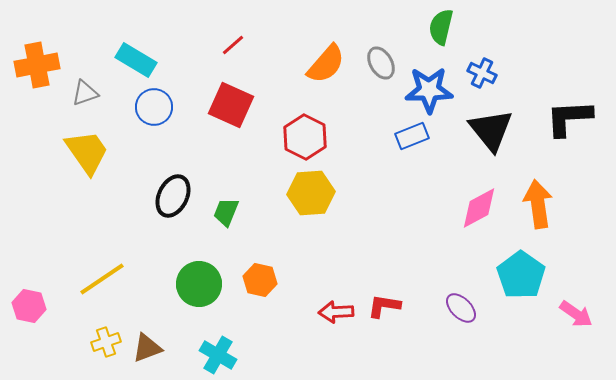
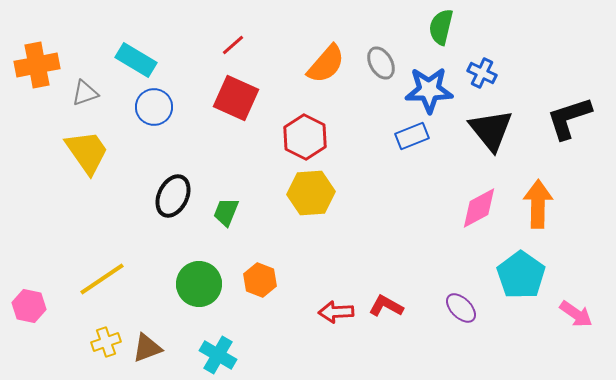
red square: moved 5 px right, 7 px up
black L-shape: rotated 15 degrees counterclockwise
orange arrow: rotated 9 degrees clockwise
orange hexagon: rotated 8 degrees clockwise
red L-shape: moved 2 px right; rotated 20 degrees clockwise
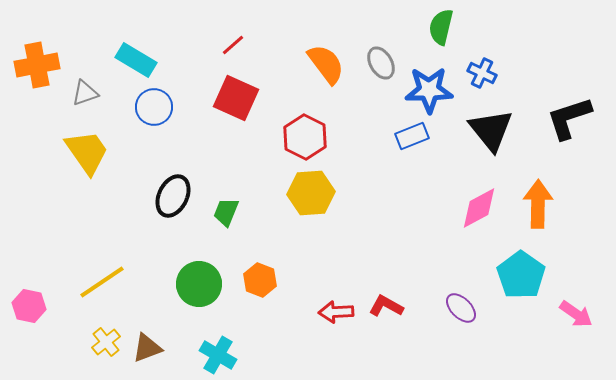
orange semicircle: rotated 78 degrees counterclockwise
yellow line: moved 3 px down
yellow cross: rotated 20 degrees counterclockwise
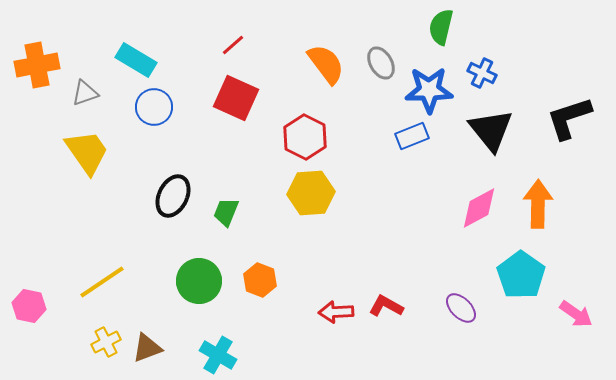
green circle: moved 3 px up
yellow cross: rotated 12 degrees clockwise
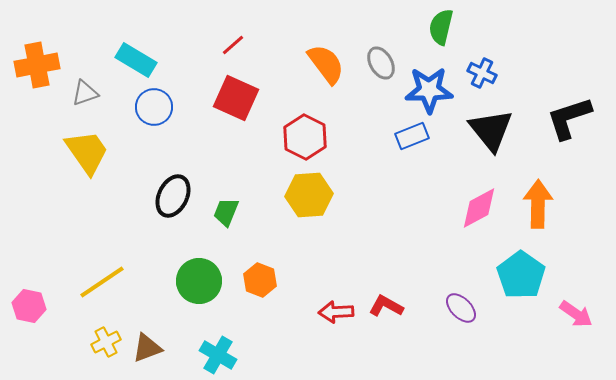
yellow hexagon: moved 2 px left, 2 px down
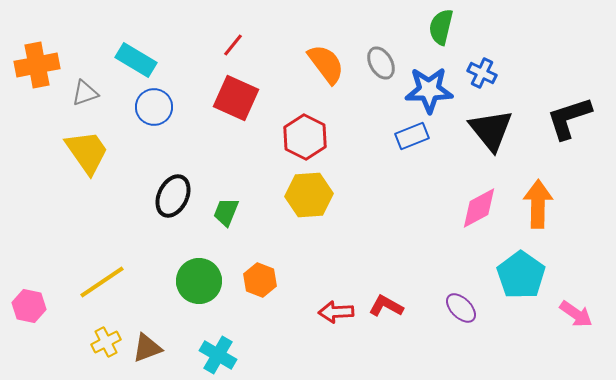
red line: rotated 10 degrees counterclockwise
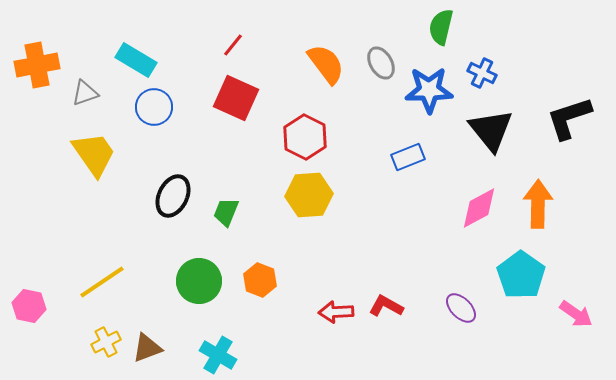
blue rectangle: moved 4 px left, 21 px down
yellow trapezoid: moved 7 px right, 2 px down
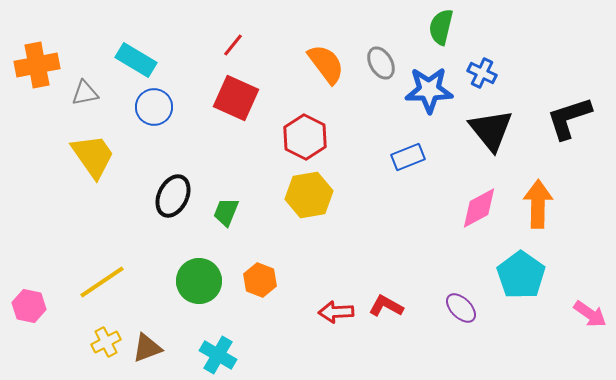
gray triangle: rotated 8 degrees clockwise
yellow trapezoid: moved 1 px left, 2 px down
yellow hexagon: rotated 6 degrees counterclockwise
pink arrow: moved 14 px right
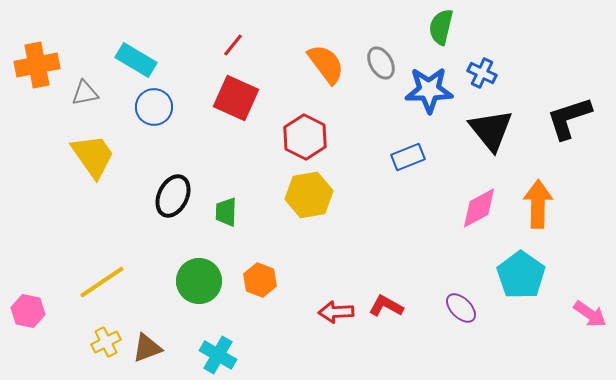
green trapezoid: rotated 20 degrees counterclockwise
pink hexagon: moved 1 px left, 5 px down
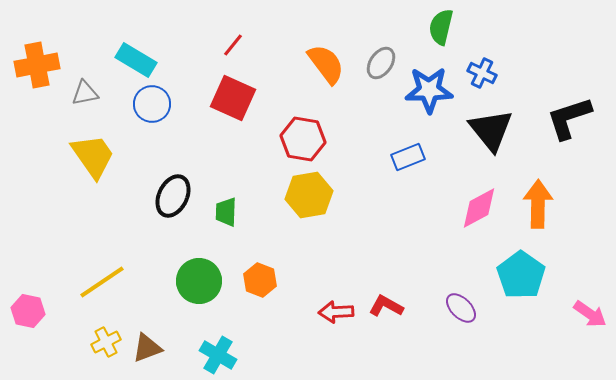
gray ellipse: rotated 64 degrees clockwise
red square: moved 3 px left
blue circle: moved 2 px left, 3 px up
red hexagon: moved 2 px left, 2 px down; rotated 18 degrees counterclockwise
